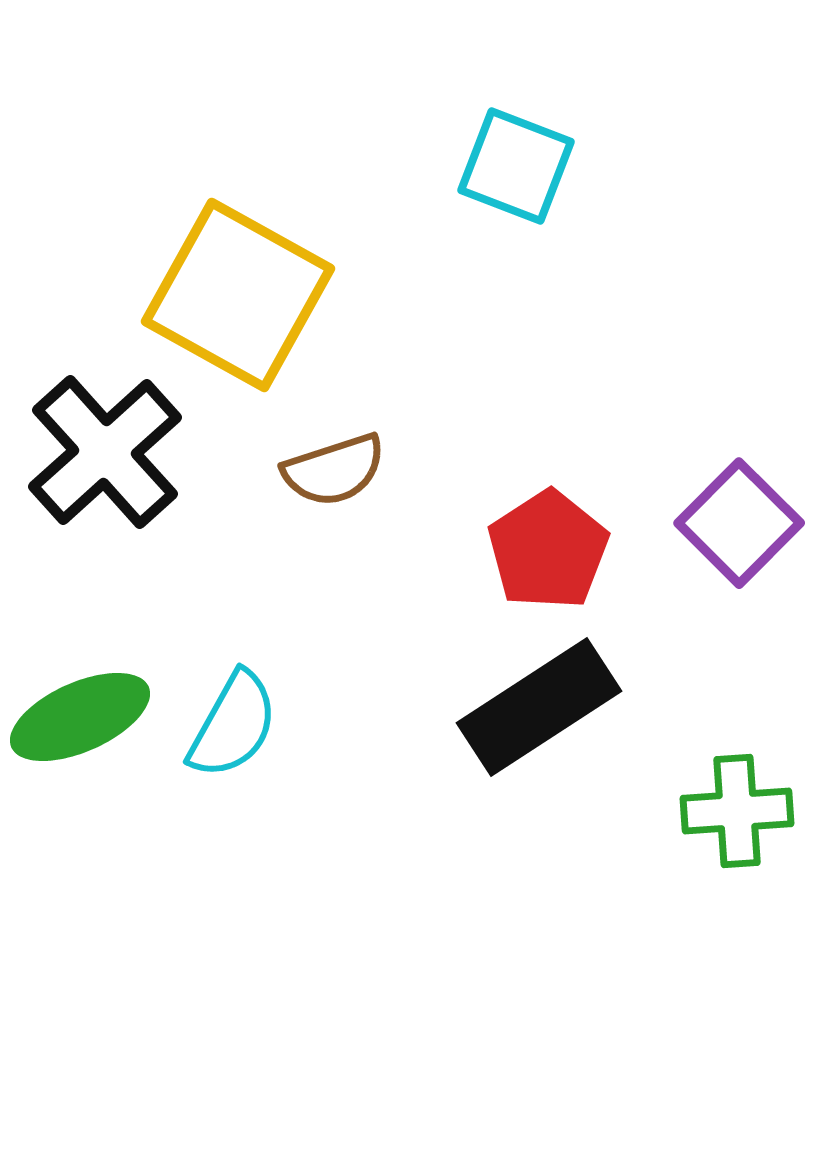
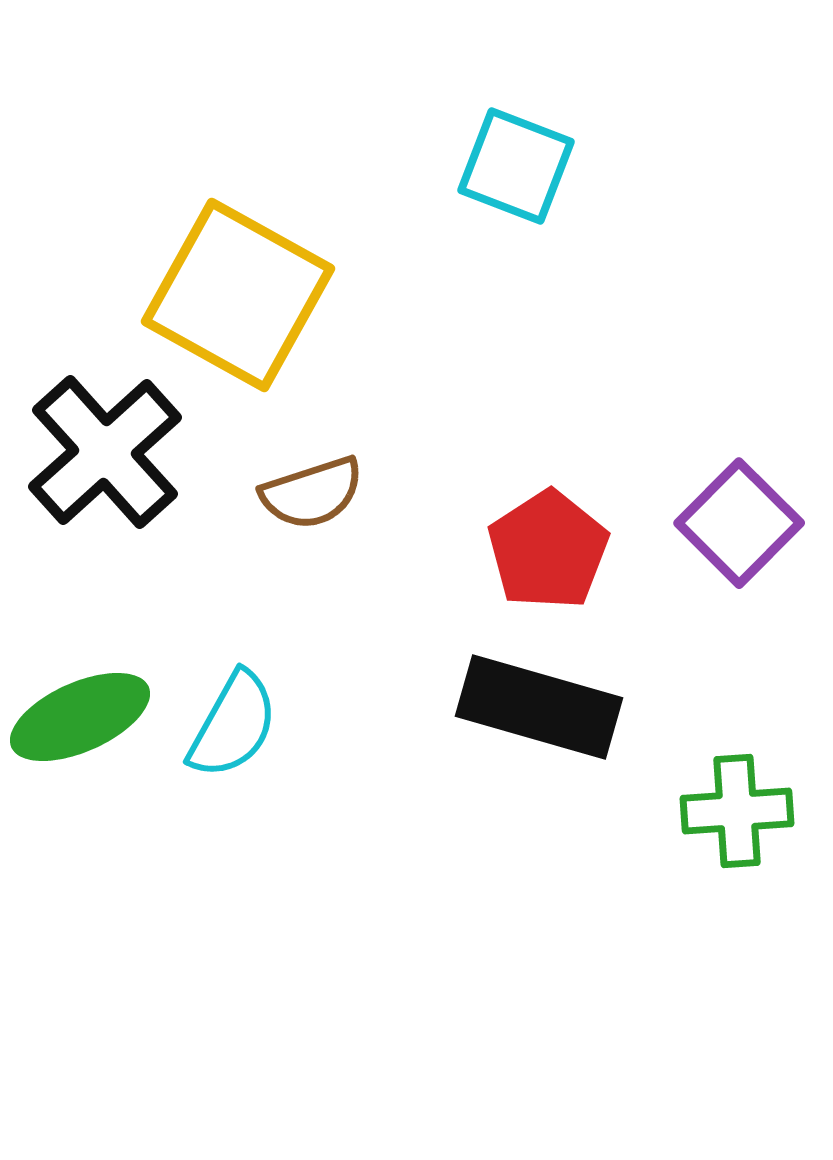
brown semicircle: moved 22 px left, 23 px down
black rectangle: rotated 49 degrees clockwise
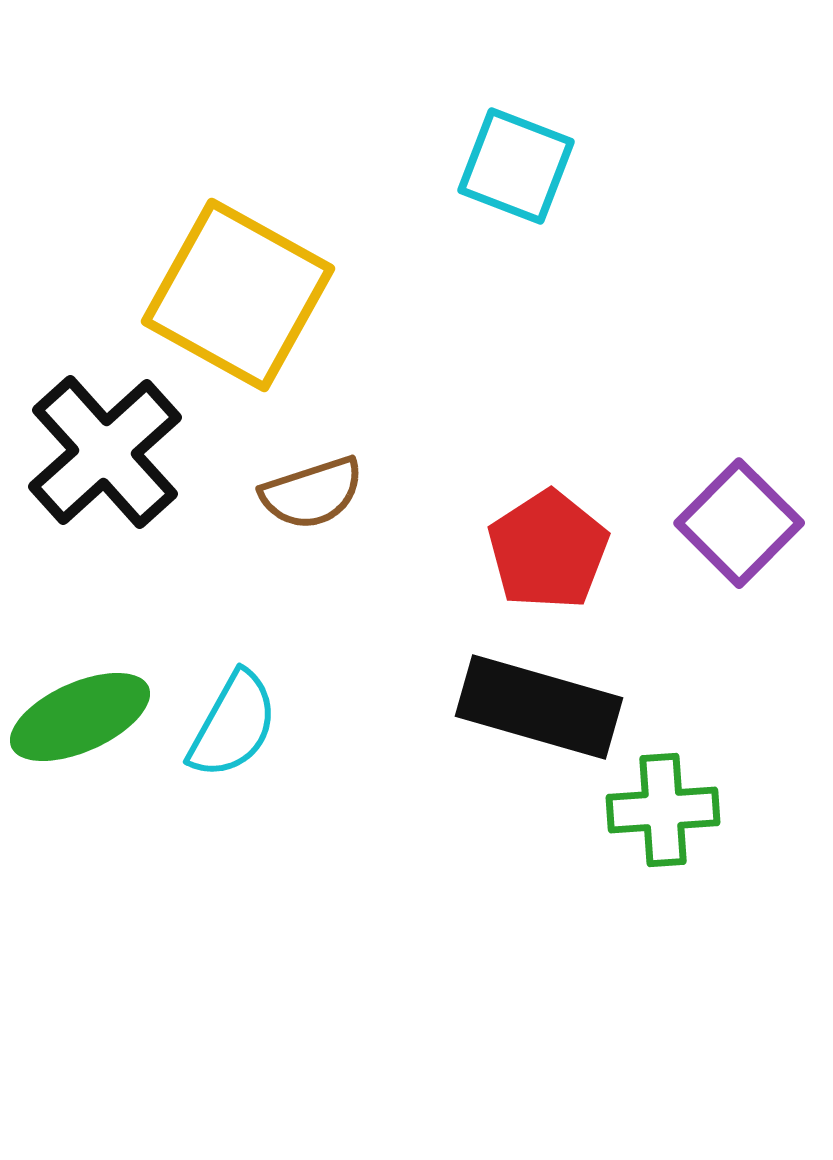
green cross: moved 74 px left, 1 px up
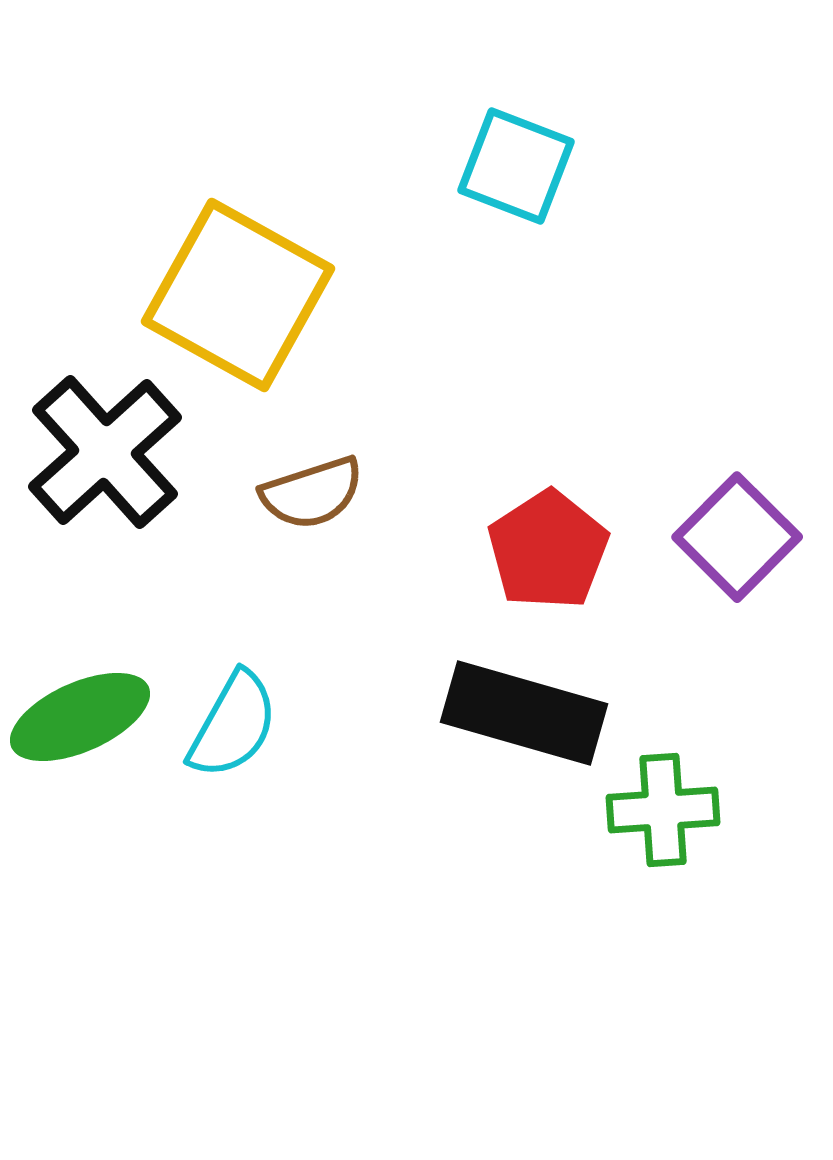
purple square: moved 2 px left, 14 px down
black rectangle: moved 15 px left, 6 px down
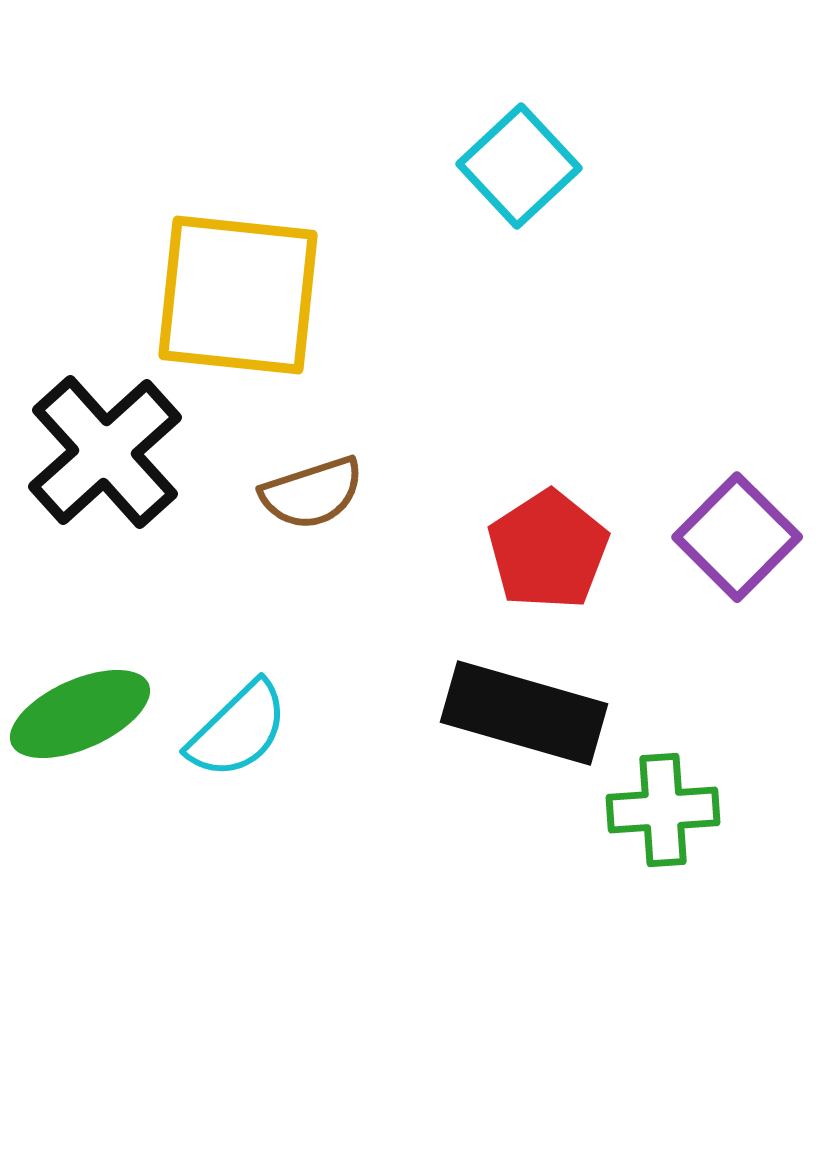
cyan square: moved 3 px right; rotated 26 degrees clockwise
yellow square: rotated 23 degrees counterclockwise
green ellipse: moved 3 px up
cyan semicircle: moved 5 px right, 5 px down; rotated 17 degrees clockwise
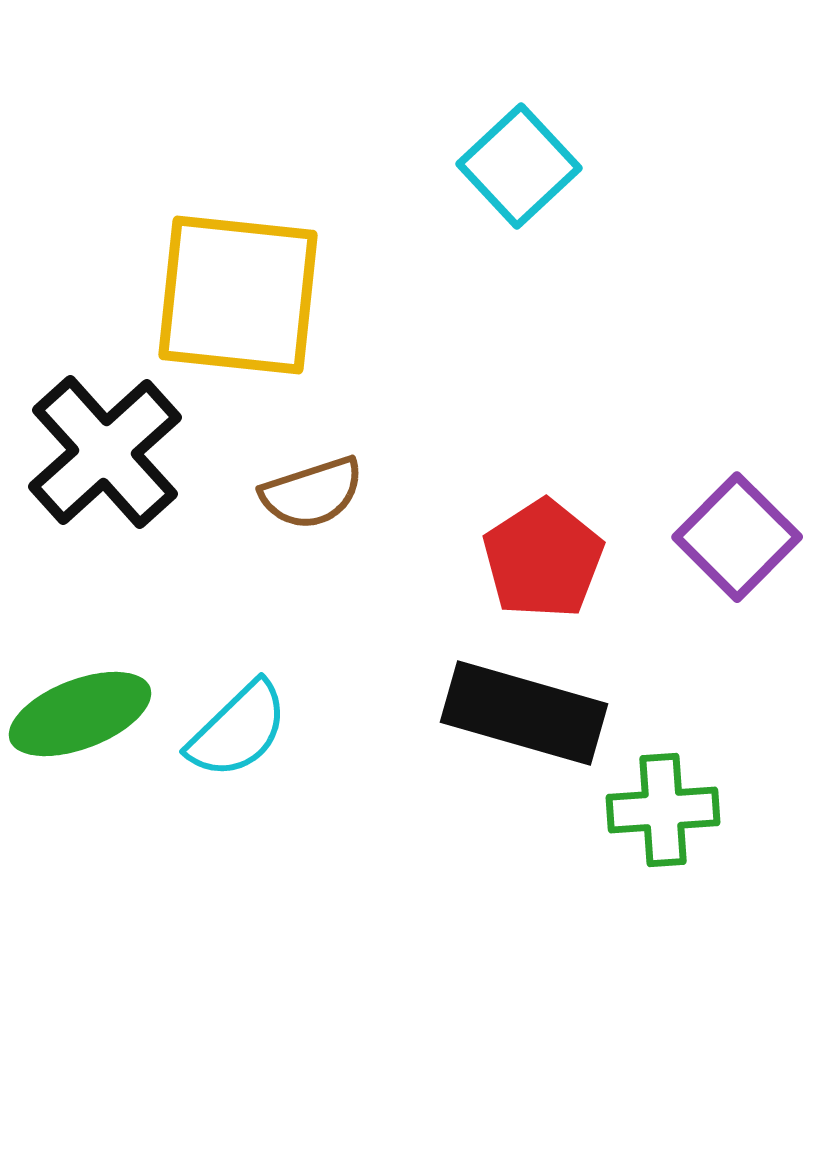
red pentagon: moved 5 px left, 9 px down
green ellipse: rotated 3 degrees clockwise
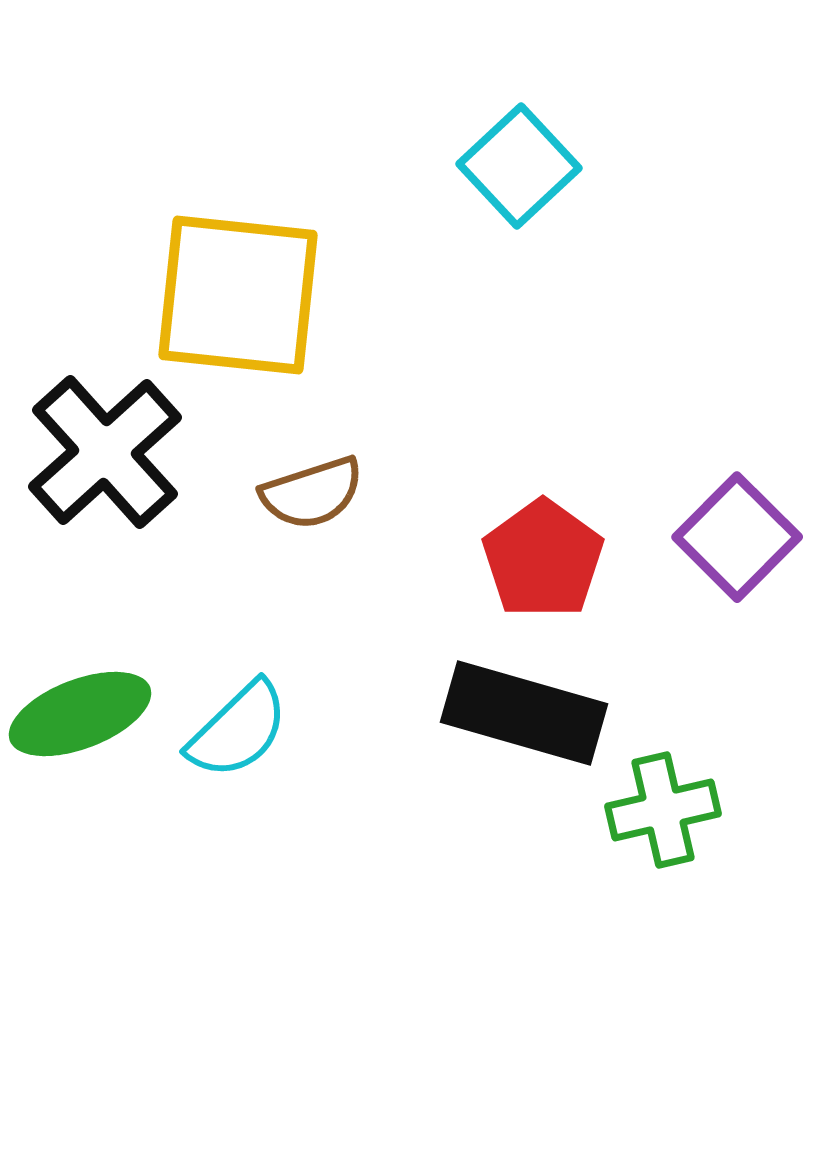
red pentagon: rotated 3 degrees counterclockwise
green cross: rotated 9 degrees counterclockwise
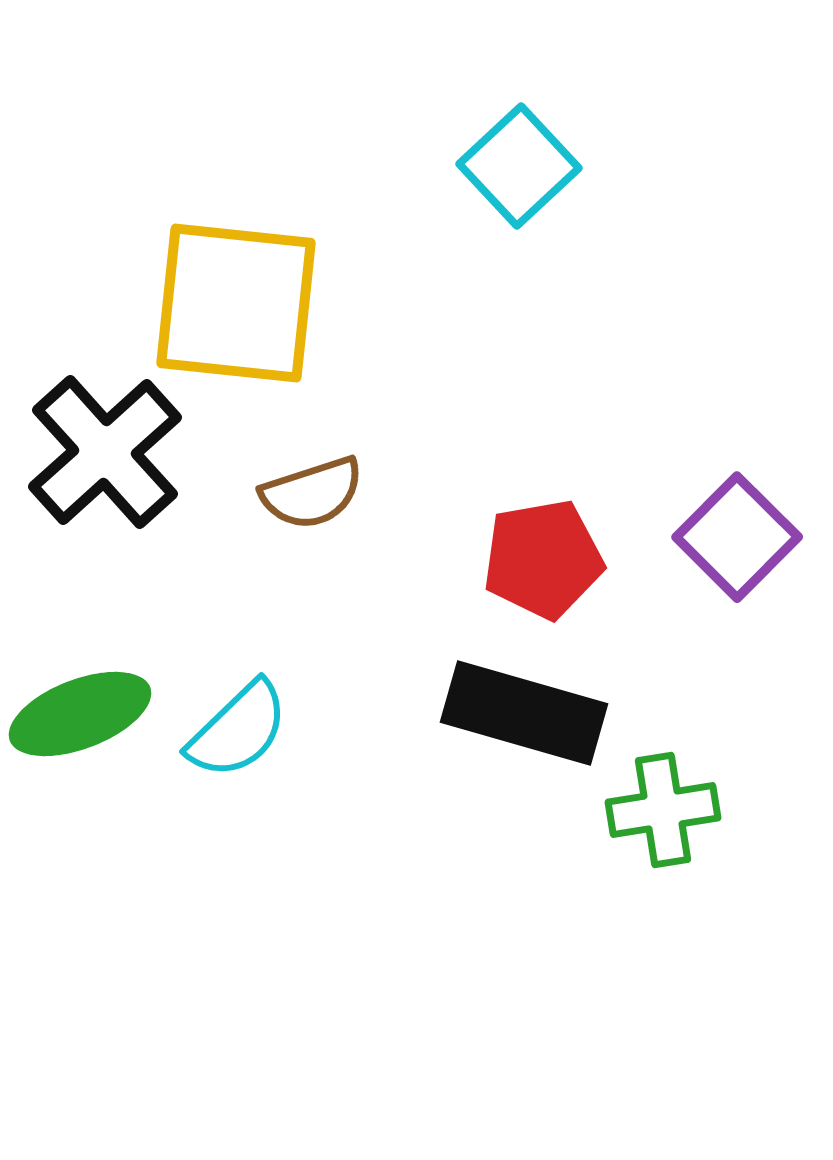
yellow square: moved 2 px left, 8 px down
red pentagon: rotated 26 degrees clockwise
green cross: rotated 4 degrees clockwise
